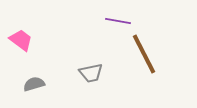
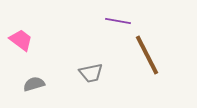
brown line: moved 3 px right, 1 px down
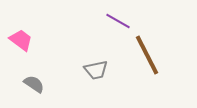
purple line: rotated 20 degrees clockwise
gray trapezoid: moved 5 px right, 3 px up
gray semicircle: rotated 50 degrees clockwise
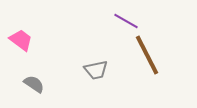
purple line: moved 8 px right
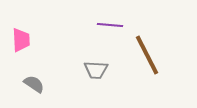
purple line: moved 16 px left, 4 px down; rotated 25 degrees counterclockwise
pink trapezoid: rotated 50 degrees clockwise
gray trapezoid: rotated 15 degrees clockwise
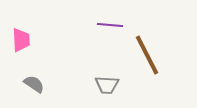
gray trapezoid: moved 11 px right, 15 px down
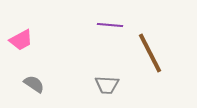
pink trapezoid: rotated 65 degrees clockwise
brown line: moved 3 px right, 2 px up
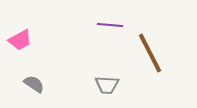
pink trapezoid: moved 1 px left
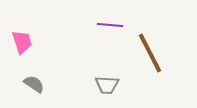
pink trapezoid: moved 2 px right, 2 px down; rotated 80 degrees counterclockwise
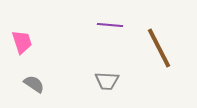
brown line: moved 9 px right, 5 px up
gray trapezoid: moved 4 px up
